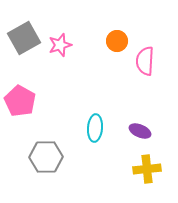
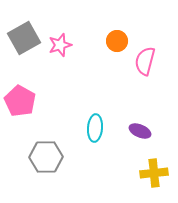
pink semicircle: rotated 12 degrees clockwise
yellow cross: moved 7 px right, 4 px down
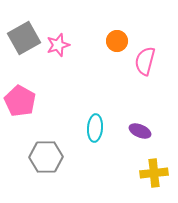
pink star: moved 2 px left
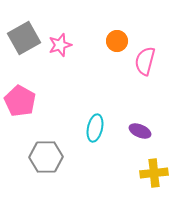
pink star: moved 2 px right
cyan ellipse: rotated 8 degrees clockwise
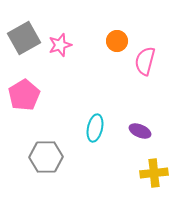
pink pentagon: moved 4 px right, 6 px up; rotated 12 degrees clockwise
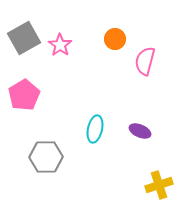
orange circle: moved 2 px left, 2 px up
pink star: rotated 20 degrees counterclockwise
cyan ellipse: moved 1 px down
yellow cross: moved 5 px right, 12 px down; rotated 12 degrees counterclockwise
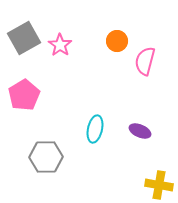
orange circle: moved 2 px right, 2 px down
yellow cross: rotated 28 degrees clockwise
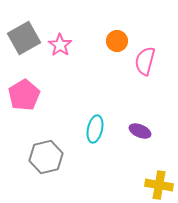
gray hexagon: rotated 12 degrees counterclockwise
